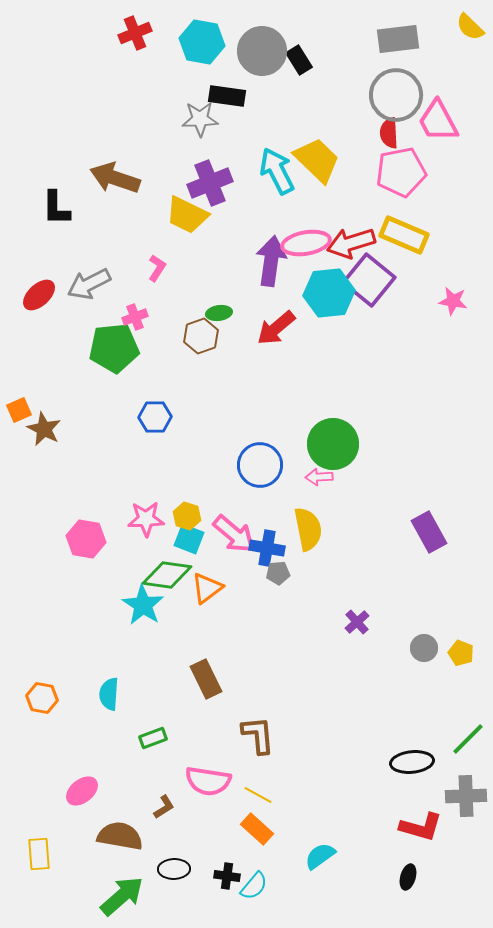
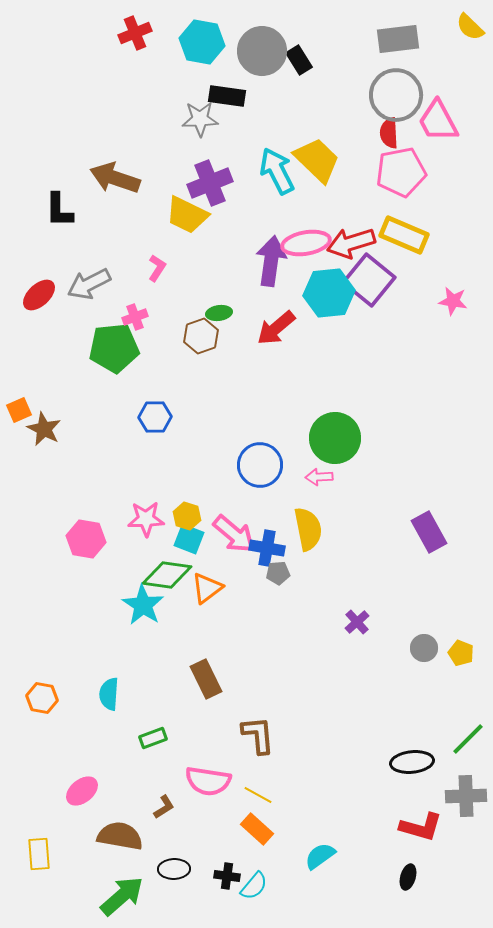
black L-shape at (56, 208): moved 3 px right, 2 px down
green circle at (333, 444): moved 2 px right, 6 px up
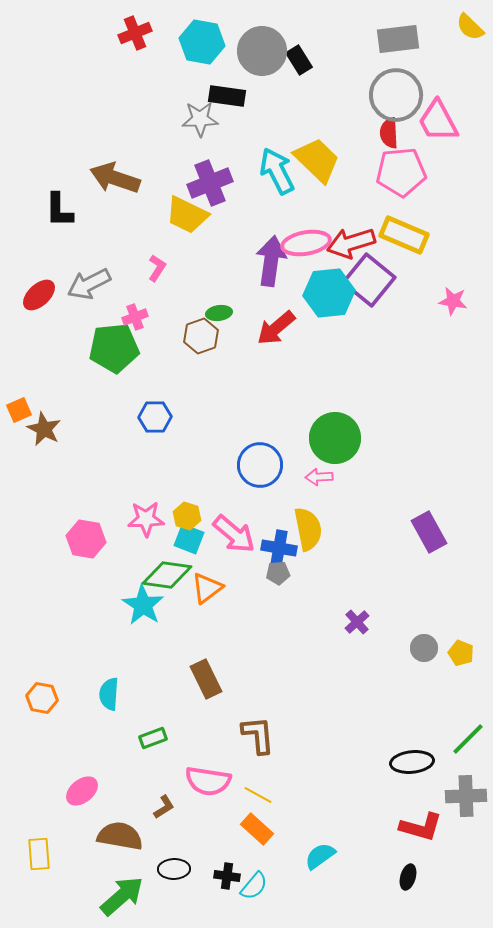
pink pentagon at (401, 172): rotated 6 degrees clockwise
blue cross at (267, 548): moved 12 px right
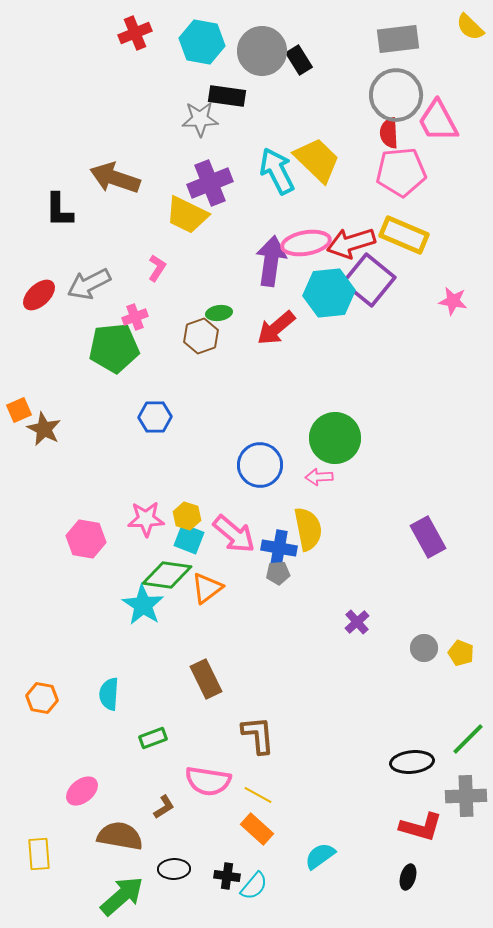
purple rectangle at (429, 532): moved 1 px left, 5 px down
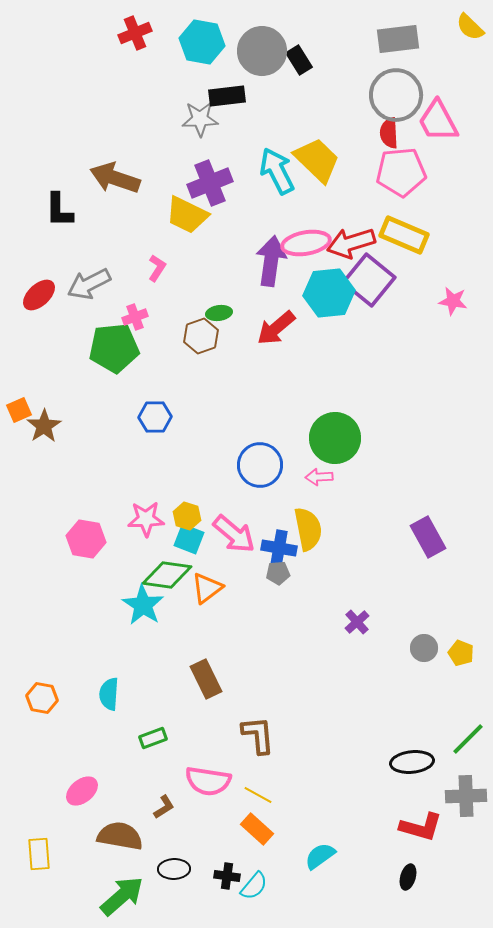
black rectangle at (227, 96): rotated 15 degrees counterclockwise
brown star at (44, 429): moved 3 px up; rotated 12 degrees clockwise
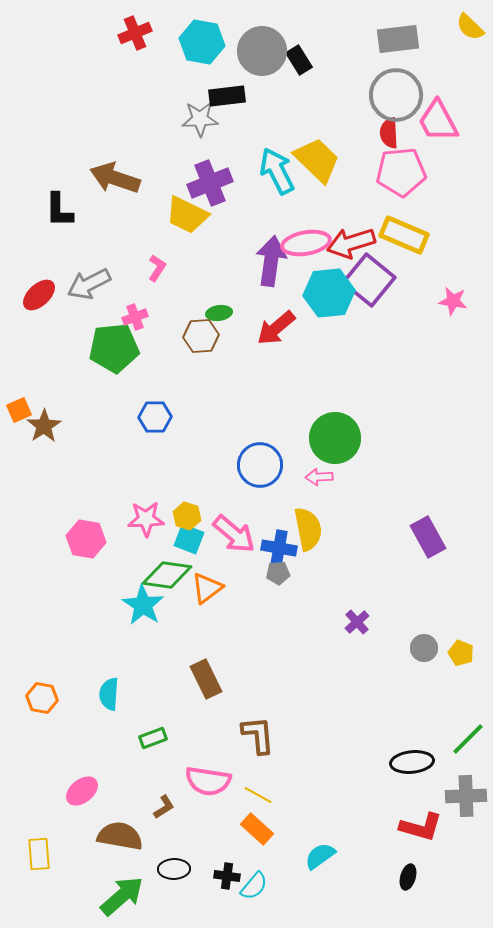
brown hexagon at (201, 336): rotated 16 degrees clockwise
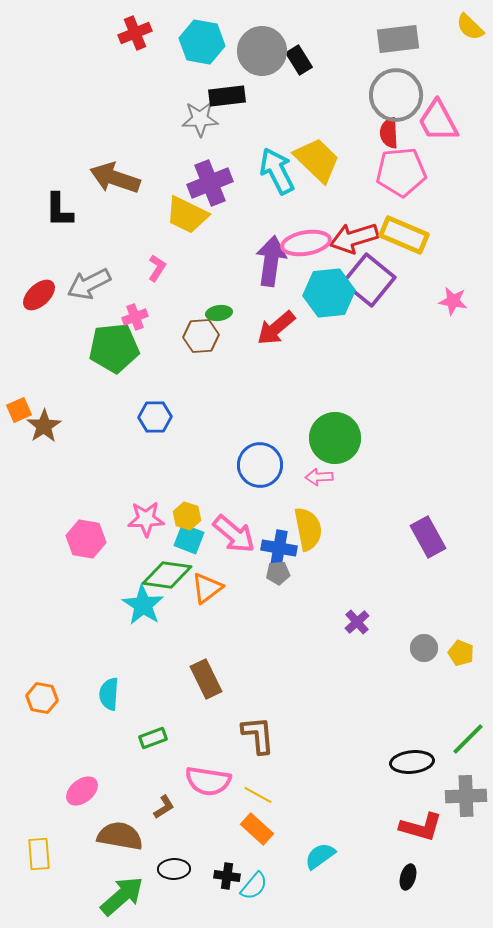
red arrow at (351, 243): moved 3 px right, 5 px up
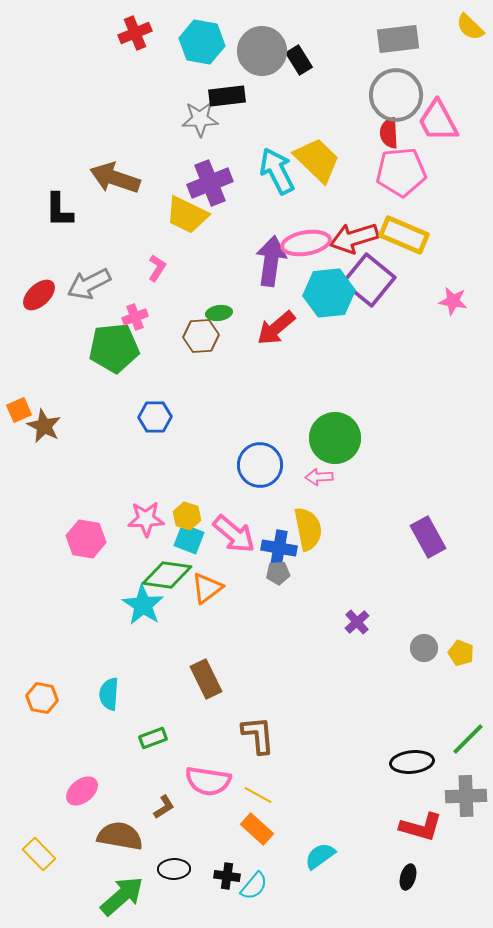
brown star at (44, 426): rotated 12 degrees counterclockwise
yellow rectangle at (39, 854): rotated 40 degrees counterclockwise
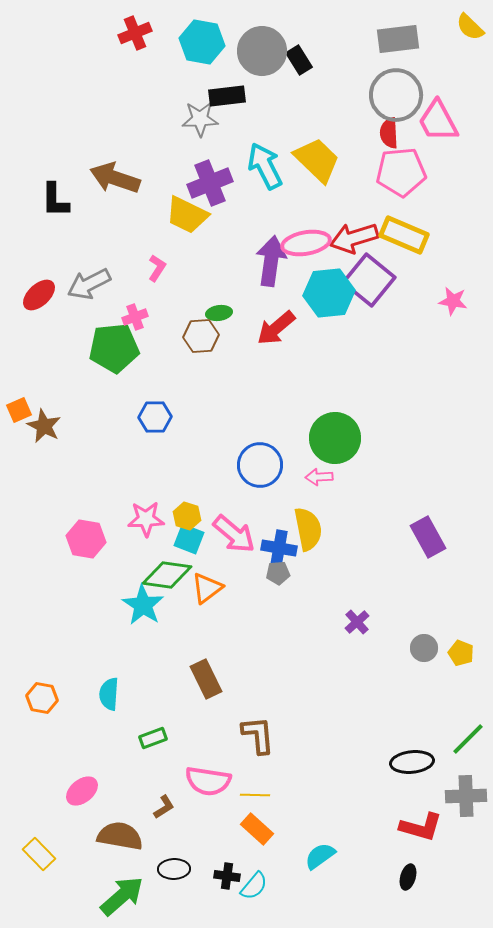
cyan arrow at (277, 171): moved 12 px left, 5 px up
black L-shape at (59, 210): moved 4 px left, 10 px up
yellow line at (258, 795): moved 3 px left; rotated 28 degrees counterclockwise
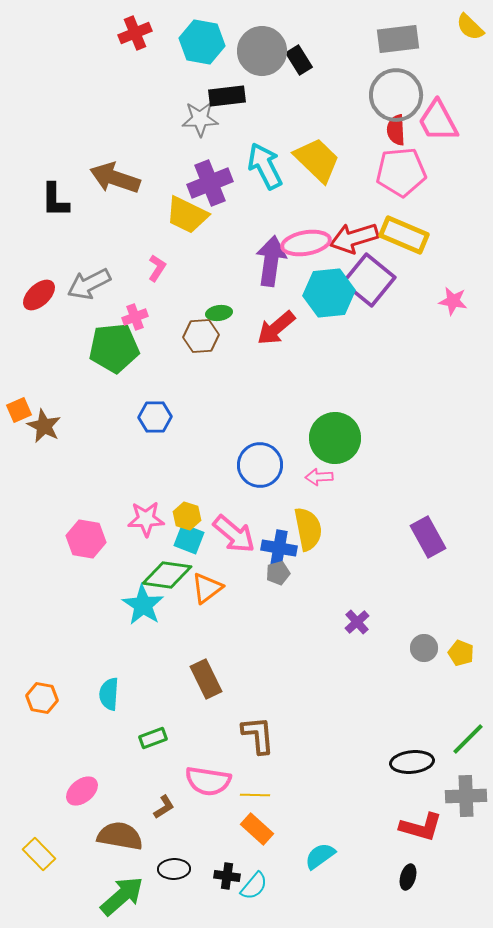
red semicircle at (389, 133): moved 7 px right, 3 px up
gray pentagon at (278, 573): rotated 10 degrees counterclockwise
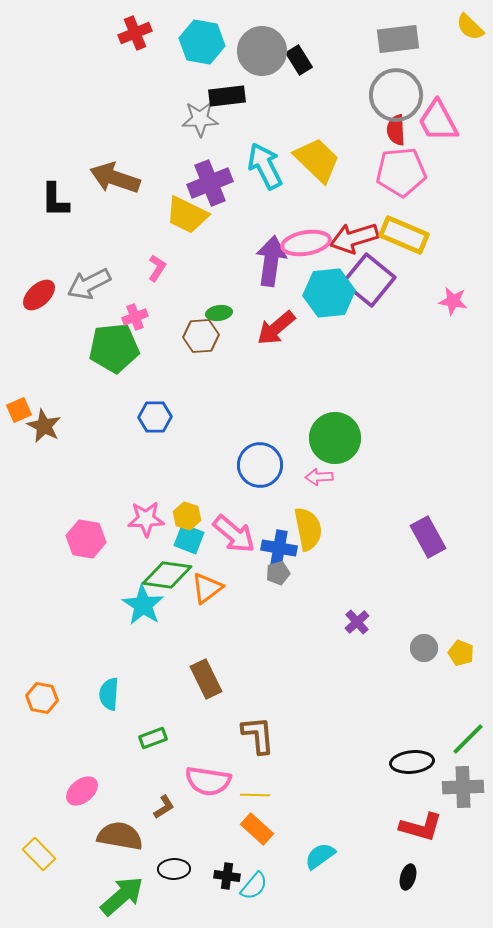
gray cross at (466, 796): moved 3 px left, 9 px up
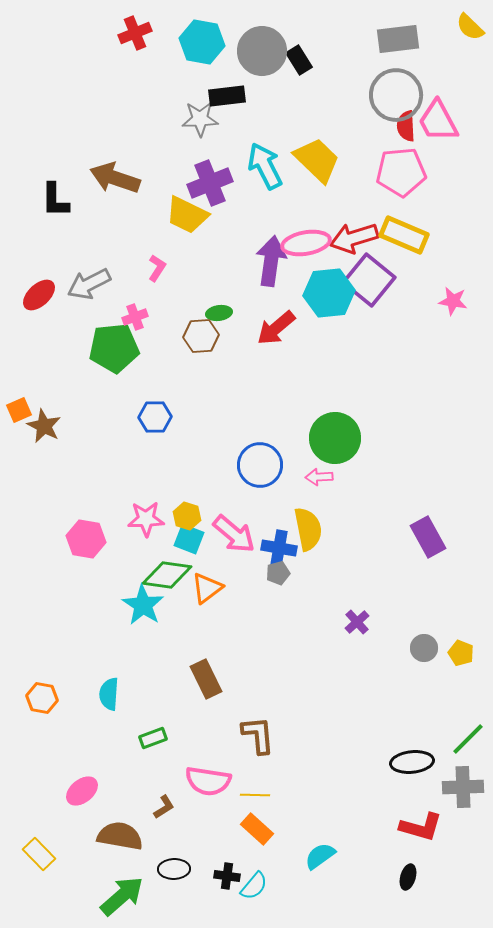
red semicircle at (396, 130): moved 10 px right, 4 px up
